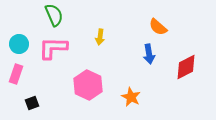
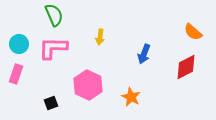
orange semicircle: moved 35 px right, 5 px down
blue arrow: moved 5 px left; rotated 30 degrees clockwise
black square: moved 19 px right
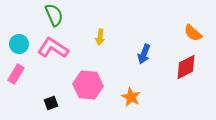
orange semicircle: moved 1 px down
pink L-shape: rotated 32 degrees clockwise
pink rectangle: rotated 12 degrees clockwise
pink hexagon: rotated 20 degrees counterclockwise
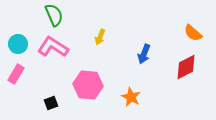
yellow arrow: rotated 14 degrees clockwise
cyan circle: moved 1 px left
pink L-shape: moved 1 px up
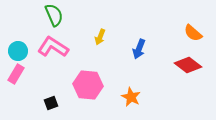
cyan circle: moved 7 px down
blue arrow: moved 5 px left, 5 px up
red diamond: moved 2 px right, 2 px up; rotated 64 degrees clockwise
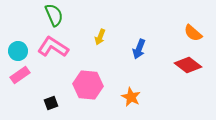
pink rectangle: moved 4 px right, 1 px down; rotated 24 degrees clockwise
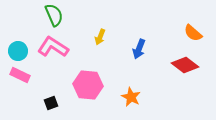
red diamond: moved 3 px left
pink rectangle: rotated 60 degrees clockwise
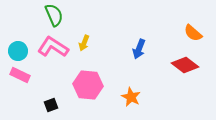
yellow arrow: moved 16 px left, 6 px down
black square: moved 2 px down
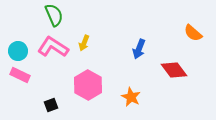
red diamond: moved 11 px left, 5 px down; rotated 16 degrees clockwise
pink hexagon: rotated 24 degrees clockwise
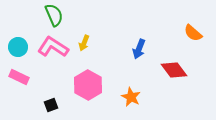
cyan circle: moved 4 px up
pink rectangle: moved 1 px left, 2 px down
